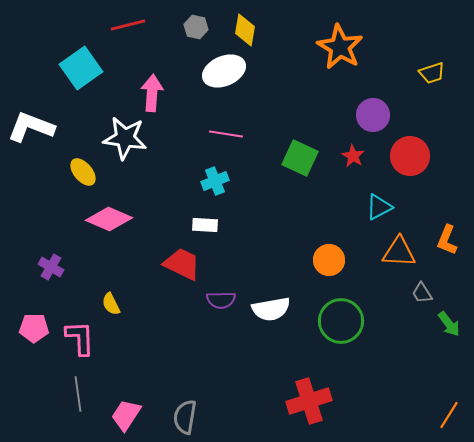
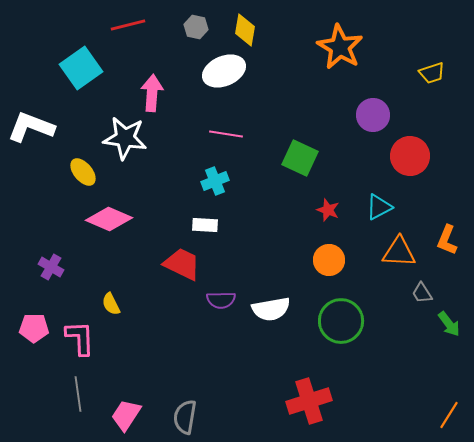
red star: moved 25 px left, 54 px down; rotated 10 degrees counterclockwise
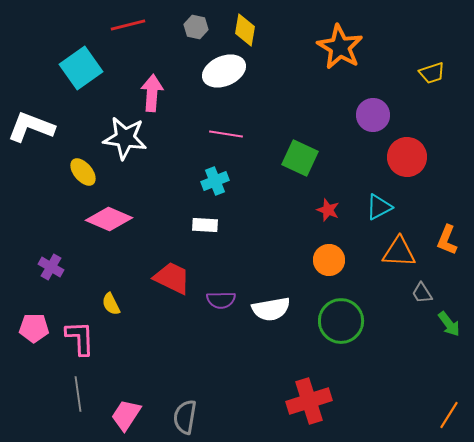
red circle: moved 3 px left, 1 px down
red trapezoid: moved 10 px left, 14 px down
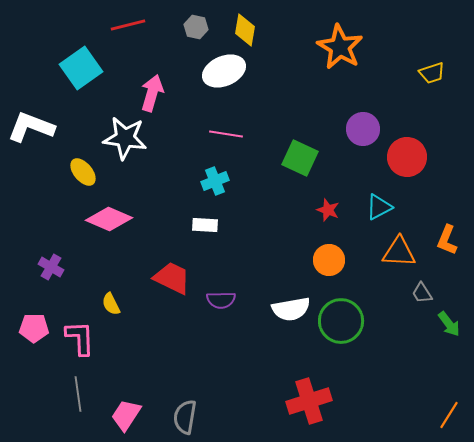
pink arrow: rotated 12 degrees clockwise
purple circle: moved 10 px left, 14 px down
white semicircle: moved 20 px right
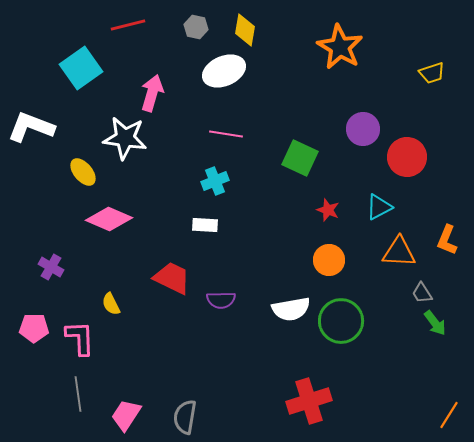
green arrow: moved 14 px left, 1 px up
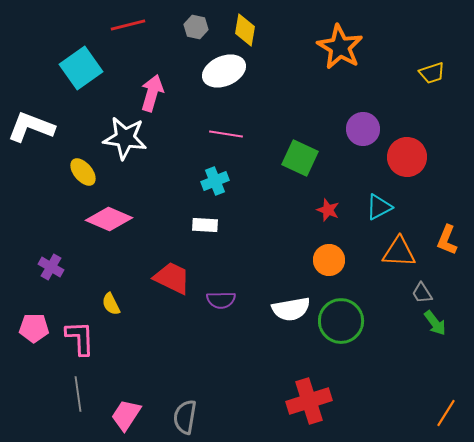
orange line: moved 3 px left, 2 px up
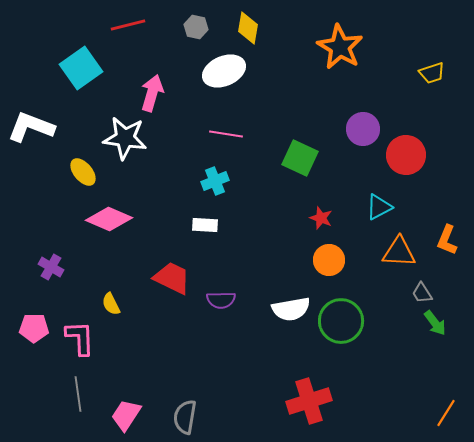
yellow diamond: moved 3 px right, 2 px up
red circle: moved 1 px left, 2 px up
red star: moved 7 px left, 8 px down
